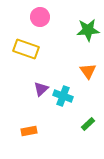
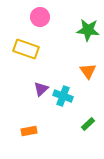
green star: rotated 10 degrees clockwise
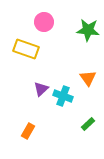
pink circle: moved 4 px right, 5 px down
orange triangle: moved 7 px down
orange rectangle: moved 1 px left; rotated 49 degrees counterclockwise
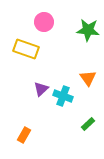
orange rectangle: moved 4 px left, 4 px down
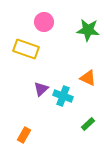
orange triangle: rotated 30 degrees counterclockwise
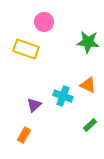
green star: moved 12 px down
orange triangle: moved 7 px down
purple triangle: moved 7 px left, 16 px down
green rectangle: moved 2 px right, 1 px down
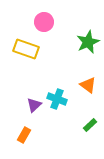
green star: rotated 30 degrees counterclockwise
orange triangle: rotated 12 degrees clockwise
cyan cross: moved 6 px left, 3 px down
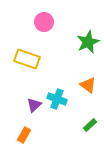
yellow rectangle: moved 1 px right, 10 px down
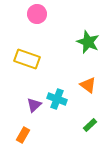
pink circle: moved 7 px left, 8 px up
green star: rotated 25 degrees counterclockwise
orange rectangle: moved 1 px left
